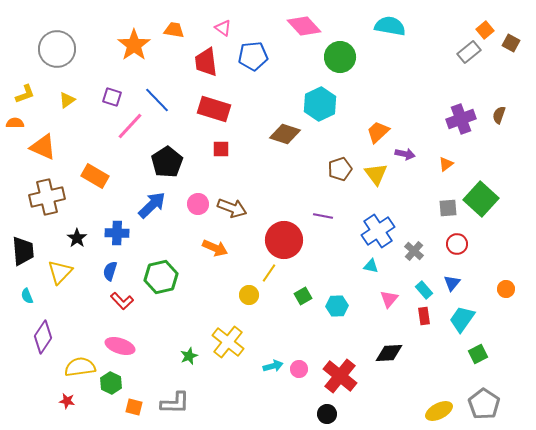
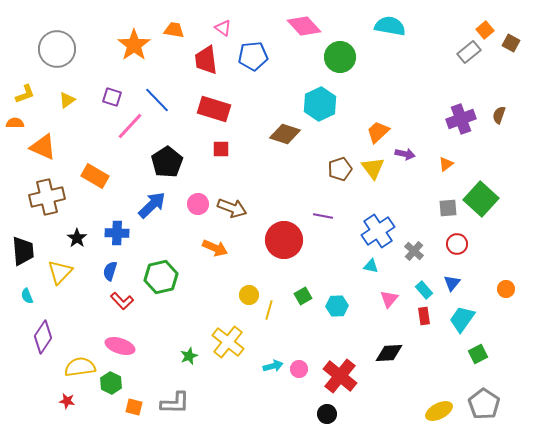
red trapezoid at (206, 62): moved 2 px up
yellow triangle at (376, 174): moved 3 px left, 6 px up
yellow line at (269, 273): moved 37 px down; rotated 18 degrees counterclockwise
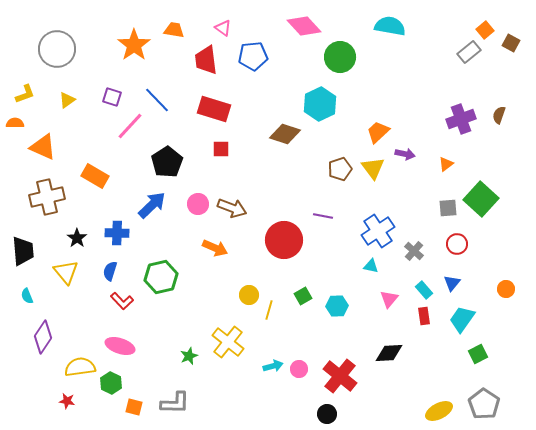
yellow triangle at (60, 272): moved 6 px right; rotated 24 degrees counterclockwise
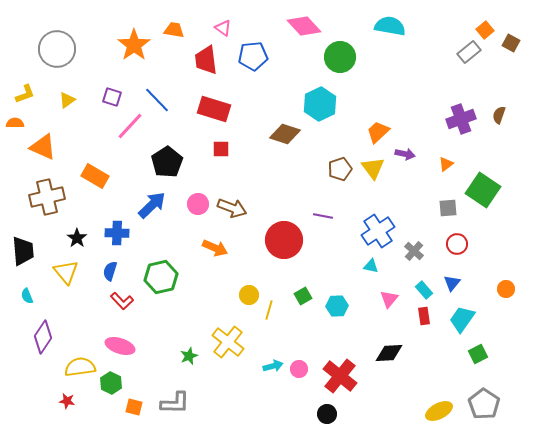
green square at (481, 199): moved 2 px right, 9 px up; rotated 8 degrees counterclockwise
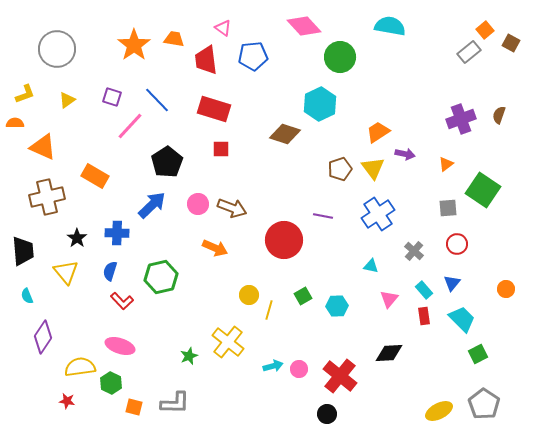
orange trapezoid at (174, 30): moved 9 px down
orange trapezoid at (378, 132): rotated 10 degrees clockwise
blue cross at (378, 231): moved 17 px up
cyan trapezoid at (462, 319): rotated 100 degrees clockwise
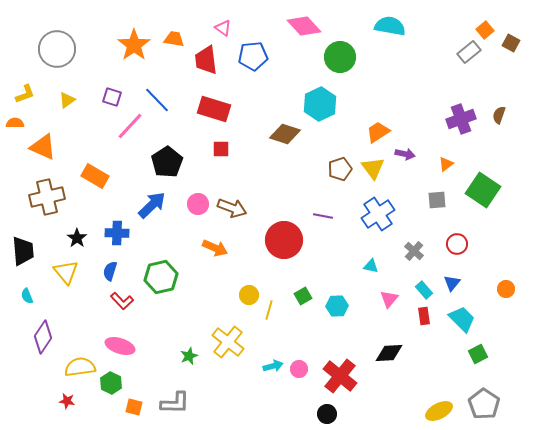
gray square at (448, 208): moved 11 px left, 8 px up
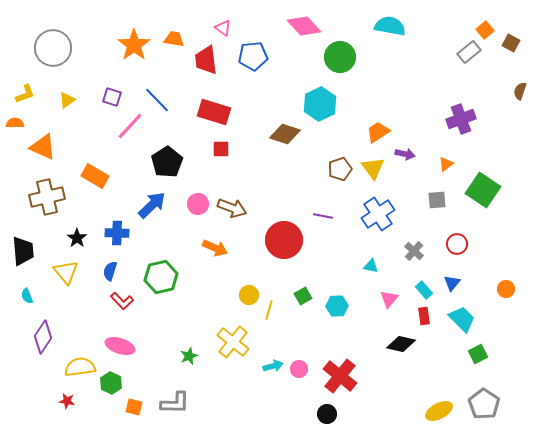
gray circle at (57, 49): moved 4 px left, 1 px up
red rectangle at (214, 109): moved 3 px down
brown semicircle at (499, 115): moved 21 px right, 24 px up
yellow cross at (228, 342): moved 5 px right
black diamond at (389, 353): moved 12 px right, 9 px up; rotated 16 degrees clockwise
